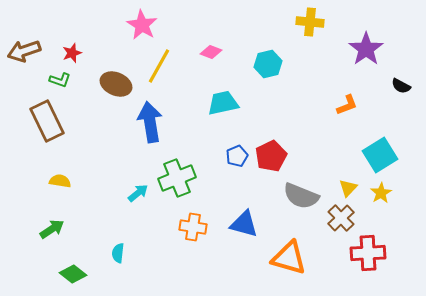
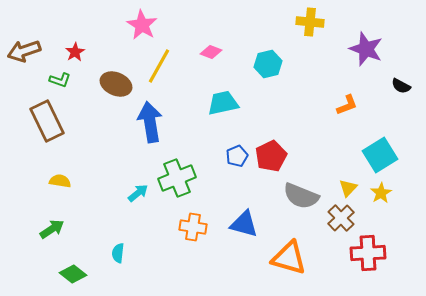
purple star: rotated 16 degrees counterclockwise
red star: moved 3 px right, 1 px up; rotated 12 degrees counterclockwise
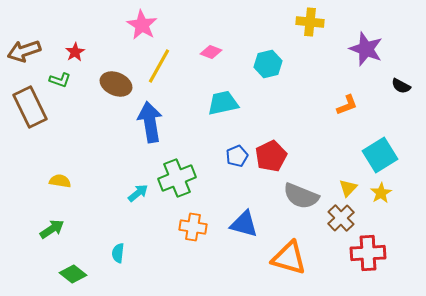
brown rectangle: moved 17 px left, 14 px up
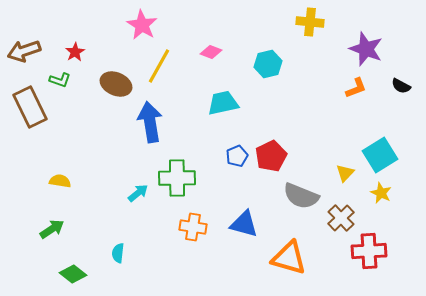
orange L-shape: moved 9 px right, 17 px up
green cross: rotated 21 degrees clockwise
yellow triangle: moved 3 px left, 15 px up
yellow star: rotated 15 degrees counterclockwise
red cross: moved 1 px right, 2 px up
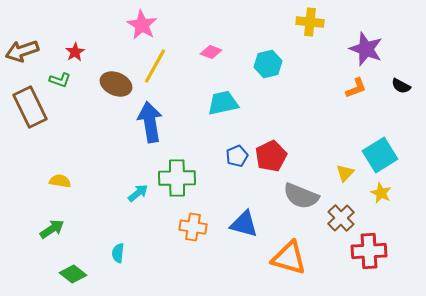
brown arrow: moved 2 px left
yellow line: moved 4 px left
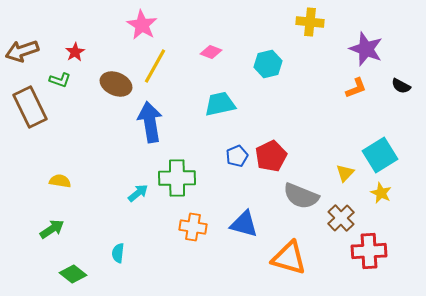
cyan trapezoid: moved 3 px left, 1 px down
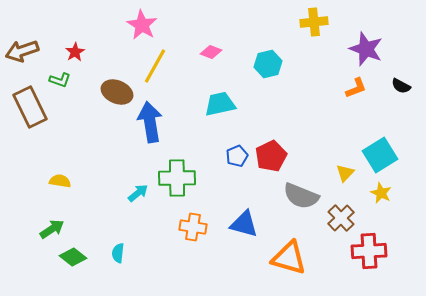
yellow cross: moved 4 px right; rotated 12 degrees counterclockwise
brown ellipse: moved 1 px right, 8 px down
green diamond: moved 17 px up
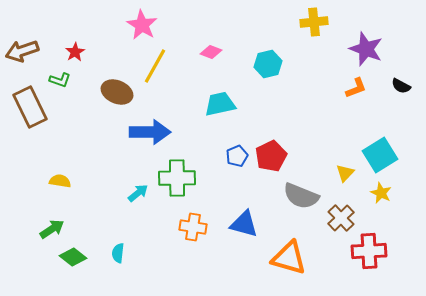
blue arrow: moved 10 px down; rotated 99 degrees clockwise
